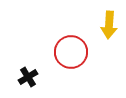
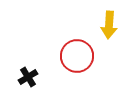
red circle: moved 6 px right, 4 px down
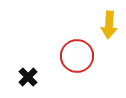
black cross: rotated 12 degrees counterclockwise
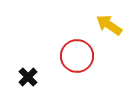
yellow arrow: rotated 120 degrees clockwise
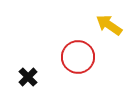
red circle: moved 1 px right, 1 px down
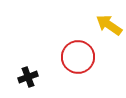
black cross: rotated 24 degrees clockwise
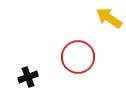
yellow arrow: moved 7 px up
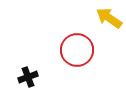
red circle: moved 1 px left, 7 px up
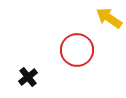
black cross: rotated 18 degrees counterclockwise
